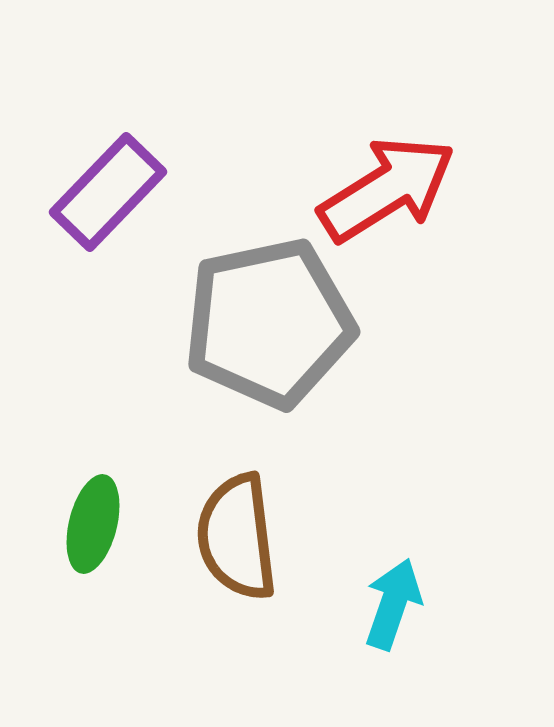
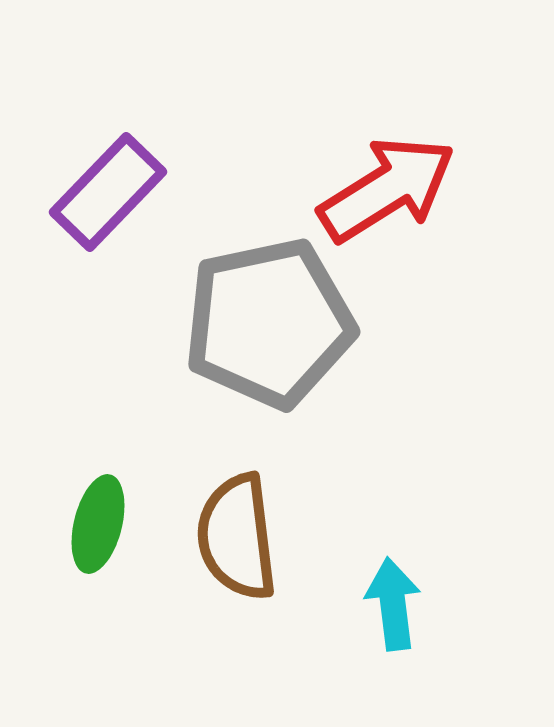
green ellipse: moved 5 px right
cyan arrow: rotated 26 degrees counterclockwise
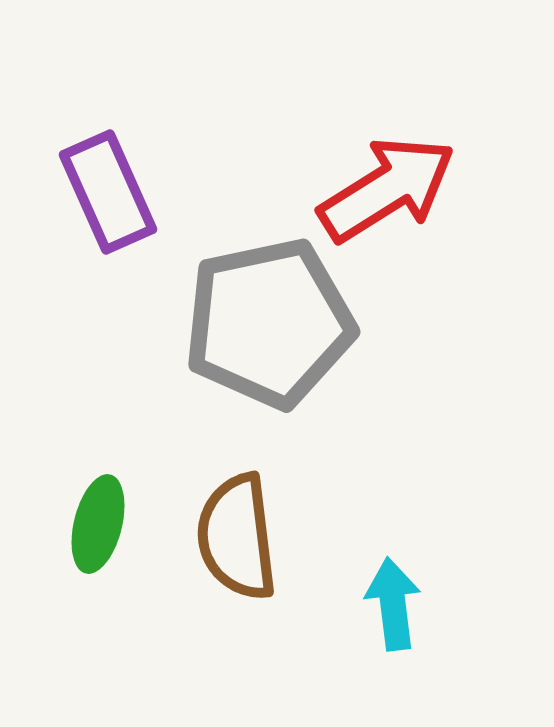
purple rectangle: rotated 68 degrees counterclockwise
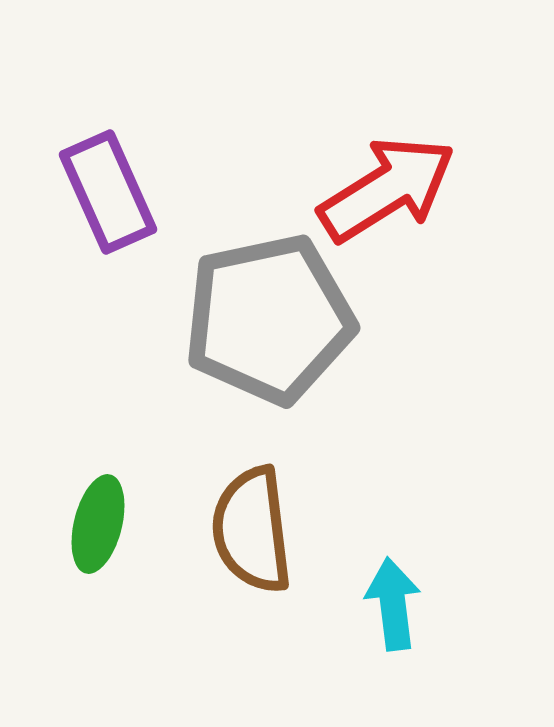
gray pentagon: moved 4 px up
brown semicircle: moved 15 px right, 7 px up
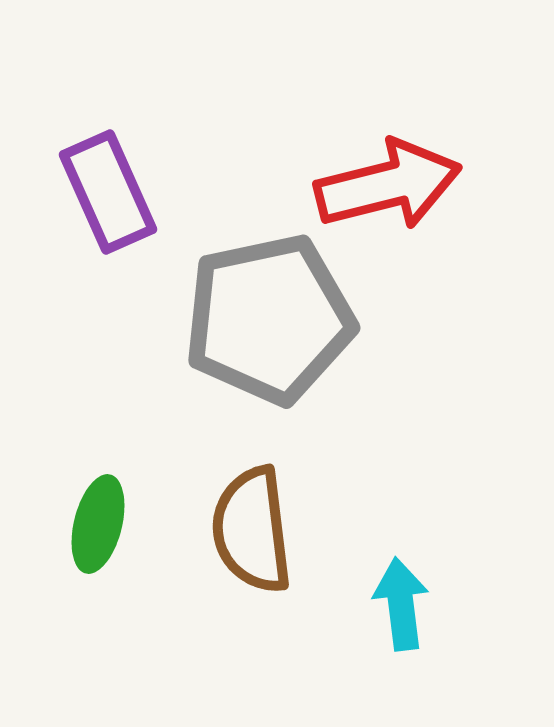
red arrow: moved 1 px right, 4 px up; rotated 18 degrees clockwise
cyan arrow: moved 8 px right
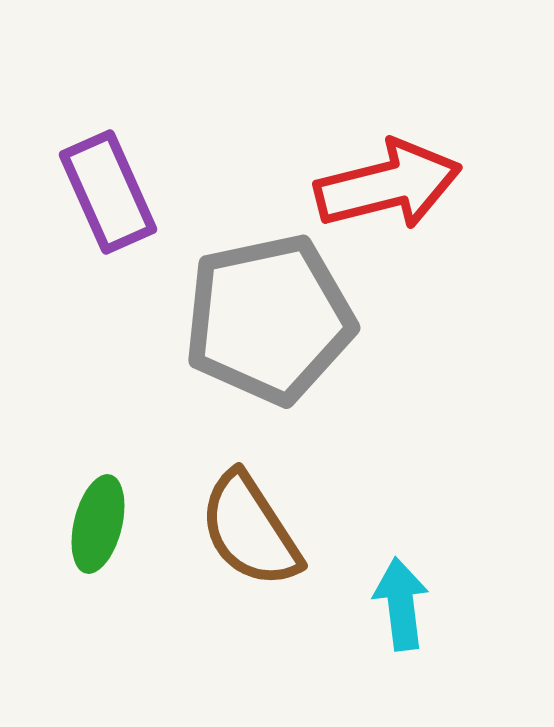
brown semicircle: moved 2 px left; rotated 26 degrees counterclockwise
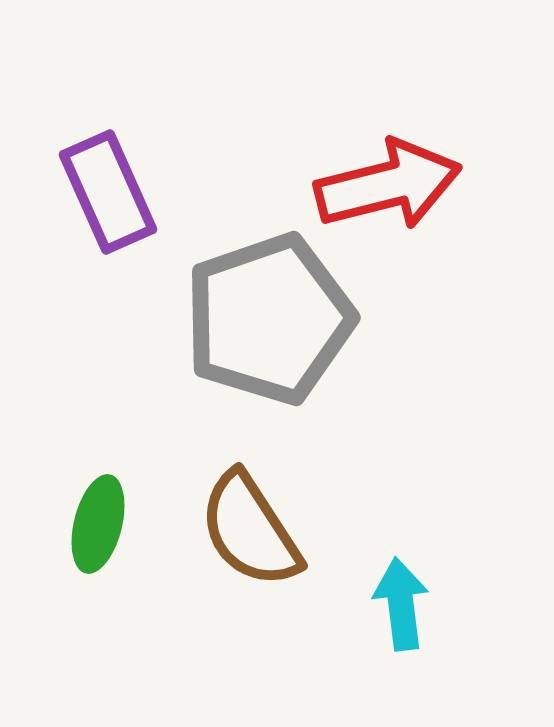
gray pentagon: rotated 7 degrees counterclockwise
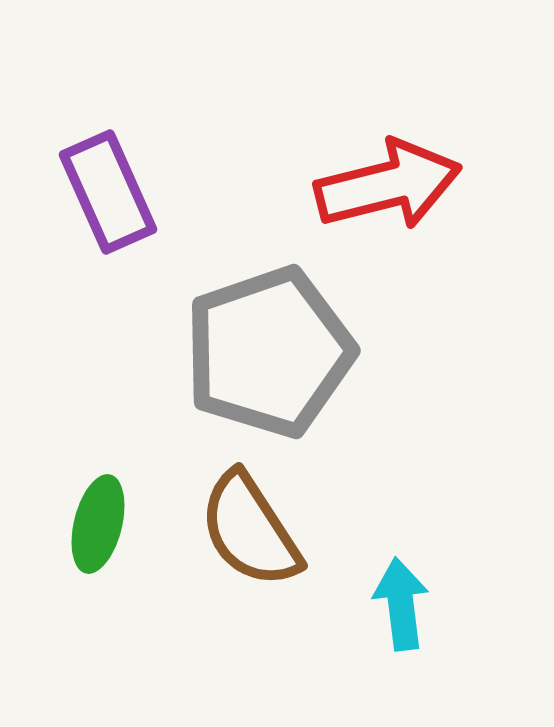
gray pentagon: moved 33 px down
